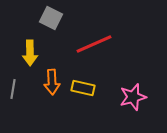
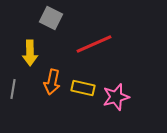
orange arrow: rotated 15 degrees clockwise
pink star: moved 17 px left
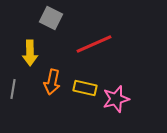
yellow rectangle: moved 2 px right
pink star: moved 2 px down
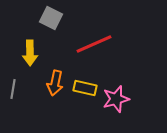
orange arrow: moved 3 px right, 1 px down
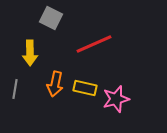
orange arrow: moved 1 px down
gray line: moved 2 px right
